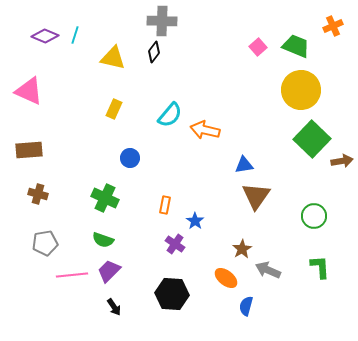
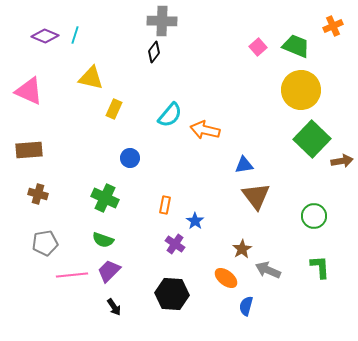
yellow triangle: moved 22 px left, 20 px down
brown triangle: rotated 12 degrees counterclockwise
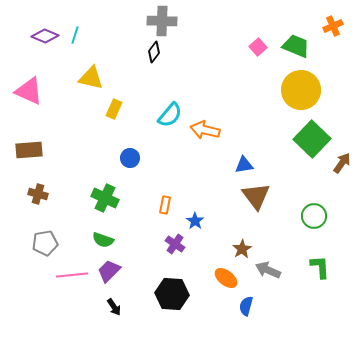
brown arrow: moved 2 px down; rotated 45 degrees counterclockwise
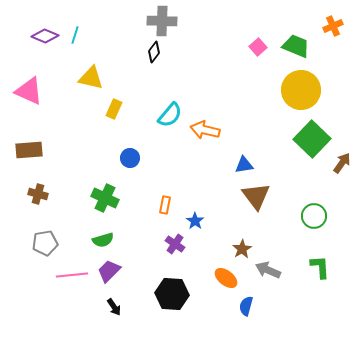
green semicircle: rotated 35 degrees counterclockwise
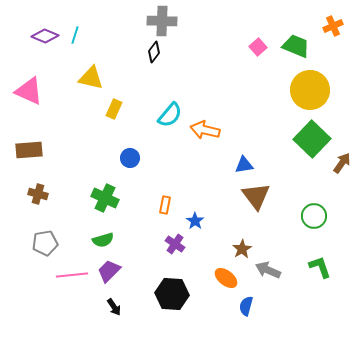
yellow circle: moved 9 px right
green L-shape: rotated 15 degrees counterclockwise
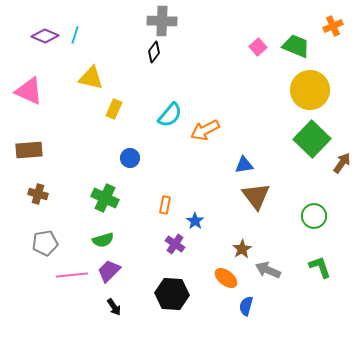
orange arrow: rotated 40 degrees counterclockwise
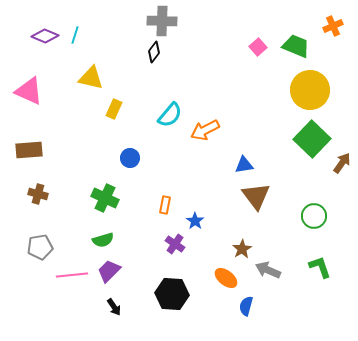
gray pentagon: moved 5 px left, 4 px down
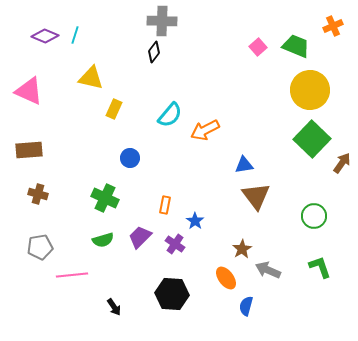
purple trapezoid: moved 31 px right, 34 px up
orange ellipse: rotated 15 degrees clockwise
